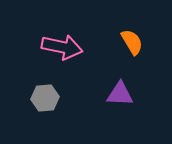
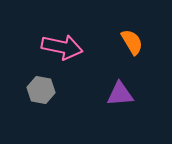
purple triangle: rotated 8 degrees counterclockwise
gray hexagon: moved 4 px left, 8 px up; rotated 16 degrees clockwise
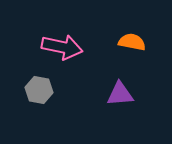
orange semicircle: rotated 48 degrees counterclockwise
gray hexagon: moved 2 px left
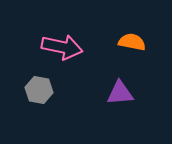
purple triangle: moved 1 px up
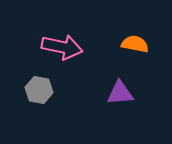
orange semicircle: moved 3 px right, 2 px down
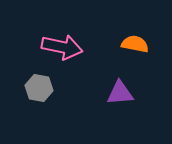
gray hexagon: moved 2 px up
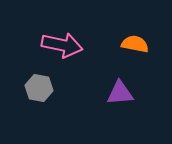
pink arrow: moved 2 px up
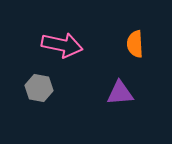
orange semicircle: rotated 104 degrees counterclockwise
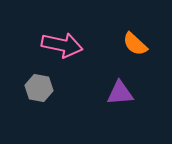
orange semicircle: rotated 44 degrees counterclockwise
